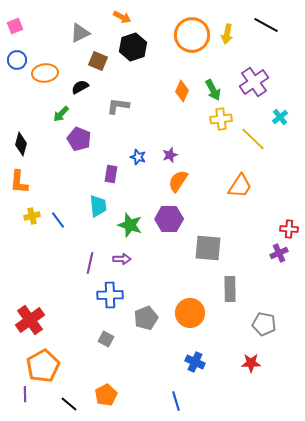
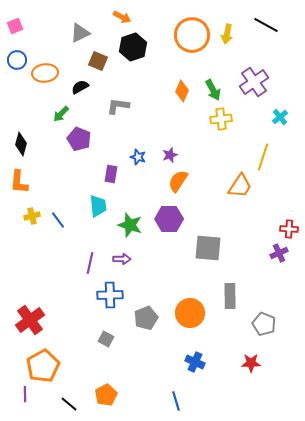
yellow line at (253, 139): moved 10 px right, 18 px down; rotated 64 degrees clockwise
gray rectangle at (230, 289): moved 7 px down
gray pentagon at (264, 324): rotated 10 degrees clockwise
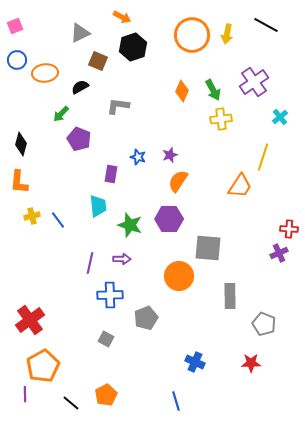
orange circle at (190, 313): moved 11 px left, 37 px up
black line at (69, 404): moved 2 px right, 1 px up
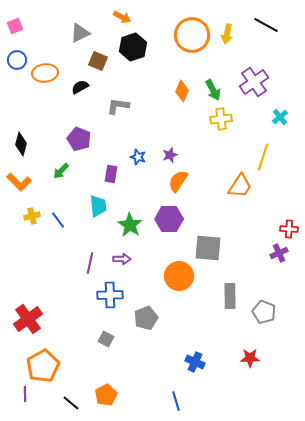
green arrow at (61, 114): moved 57 px down
orange L-shape at (19, 182): rotated 50 degrees counterclockwise
green star at (130, 225): rotated 15 degrees clockwise
red cross at (30, 320): moved 2 px left, 1 px up
gray pentagon at (264, 324): moved 12 px up
red star at (251, 363): moved 1 px left, 5 px up
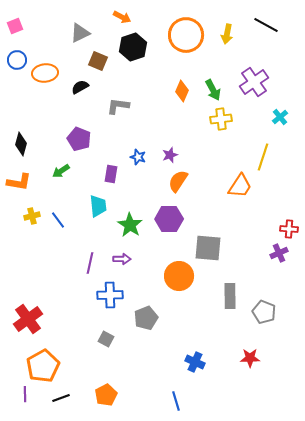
orange circle at (192, 35): moved 6 px left
green arrow at (61, 171): rotated 12 degrees clockwise
orange L-shape at (19, 182): rotated 35 degrees counterclockwise
black line at (71, 403): moved 10 px left, 5 px up; rotated 60 degrees counterclockwise
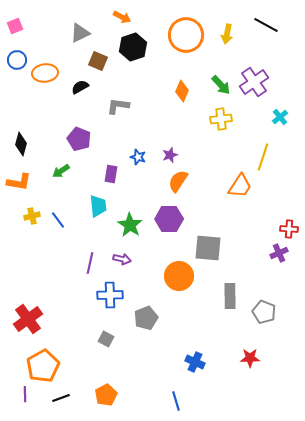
green arrow at (213, 90): moved 8 px right, 5 px up; rotated 15 degrees counterclockwise
purple arrow at (122, 259): rotated 12 degrees clockwise
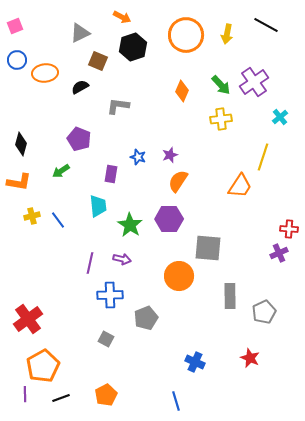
gray pentagon at (264, 312): rotated 25 degrees clockwise
red star at (250, 358): rotated 24 degrees clockwise
